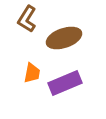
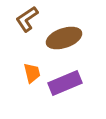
brown L-shape: rotated 24 degrees clockwise
orange trapezoid: rotated 25 degrees counterclockwise
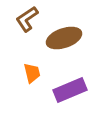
purple rectangle: moved 5 px right, 7 px down
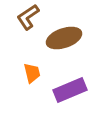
brown L-shape: moved 1 px right, 2 px up
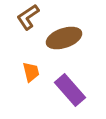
orange trapezoid: moved 1 px left, 1 px up
purple rectangle: rotated 72 degrees clockwise
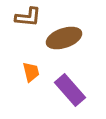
brown L-shape: rotated 140 degrees counterclockwise
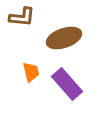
brown L-shape: moved 6 px left
purple rectangle: moved 3 px left, 6 px up
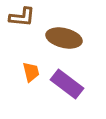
brown ellipse: rotated 32 degrees clockwise
purple rectangle: rotated 12 degrees counterclockwise
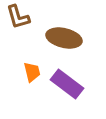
brown L-shape: moved 4 px left; rotated 68 degrees clockwise
orange trapezoid: moved 1 px right
